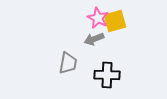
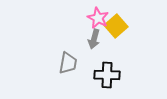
yellow square: moved 1 px right, 5 px down; rotated 25 degrees counterclockwise
gray arrow: rotated 54 degrees counterclockwise
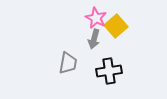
pink star: moved 2 px left
black cross: moved 2 px right, 4 px up; rotated 10 degrees counterclockwise
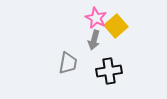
gray arrow: moved 1 px down
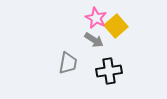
gray arrow: rotated 72 degrees counterclockwise
